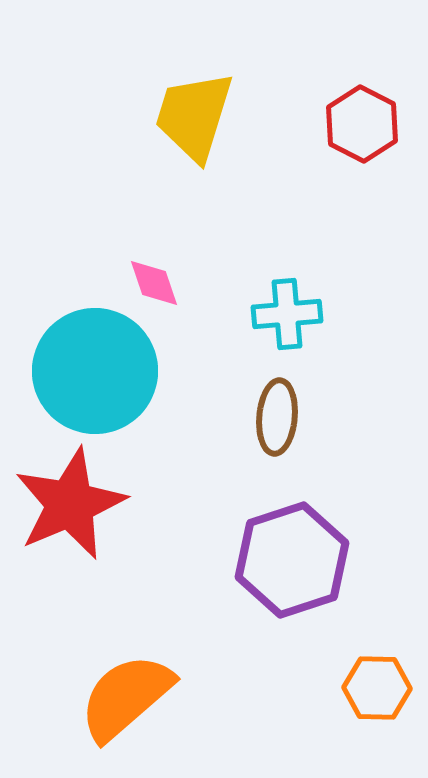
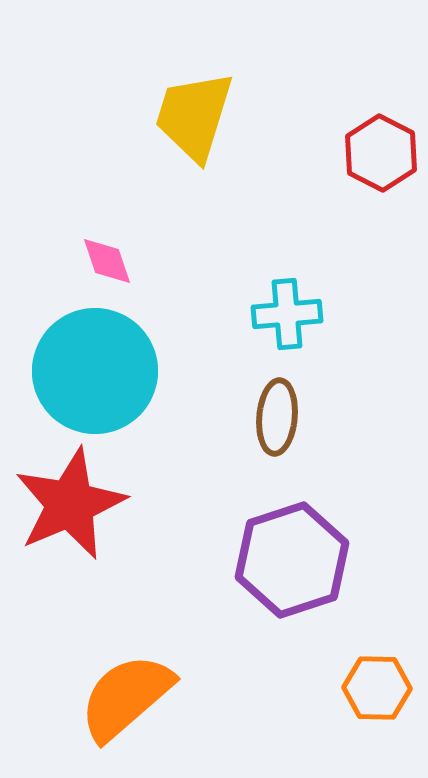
red hexagon: moved 19 px right, 29 px down
pink diamond: moved 47 px left, 22 px up
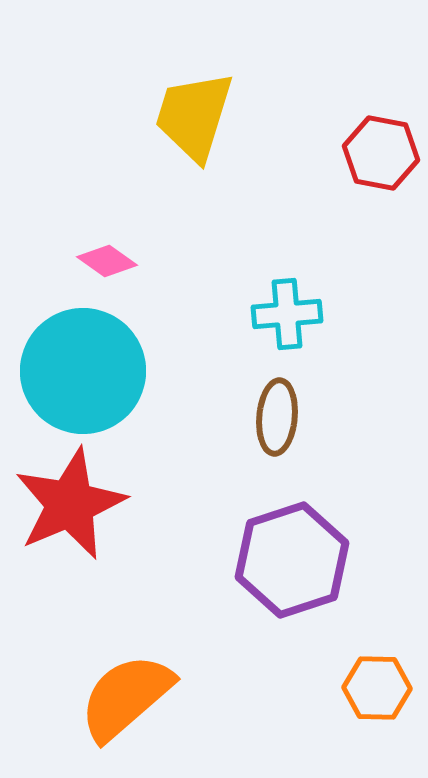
red hexagon: rotated 16 degrees counterclockwise
pink diamond: rotated 36 degrees counterclockwise
cyan circle: moved 12 px left
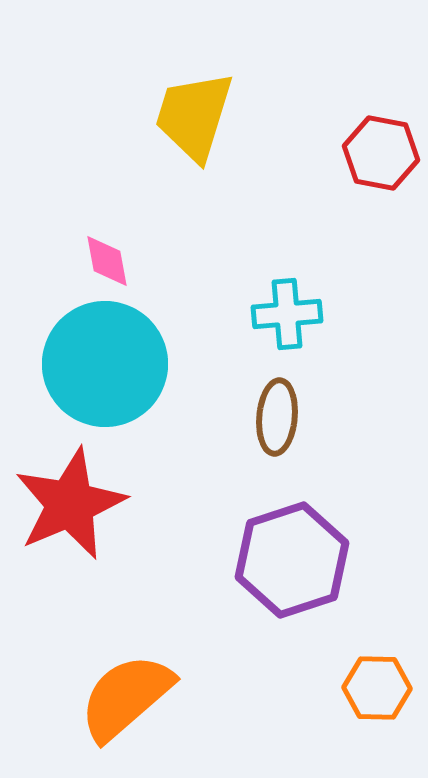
pink diamond: rotated 44 degrees clockwise
cyan circle: moved 22 px right, 7 px up
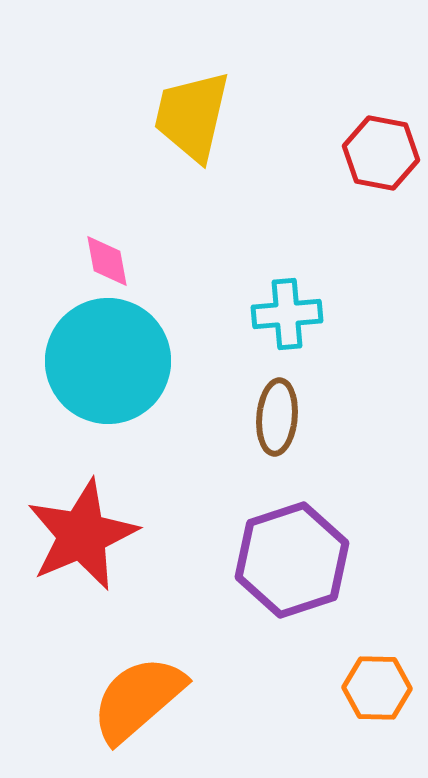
yellow trapezoid: moved 2 px left; rotated 4 degrees counterclockwise
cyan circle: moved 3 px right, 3 px up
red star: moved 12 px right, 31 px down
orange semicircle: moved 12 px right, 2 px down
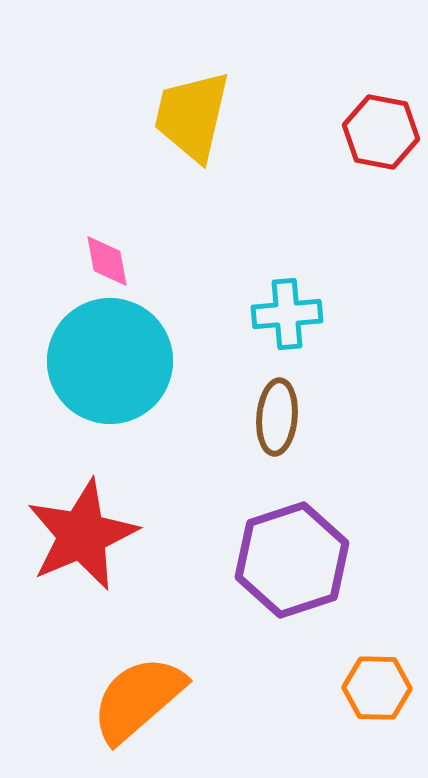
red hexagon: moved 21 px up
cyan circle: moved 2 px right
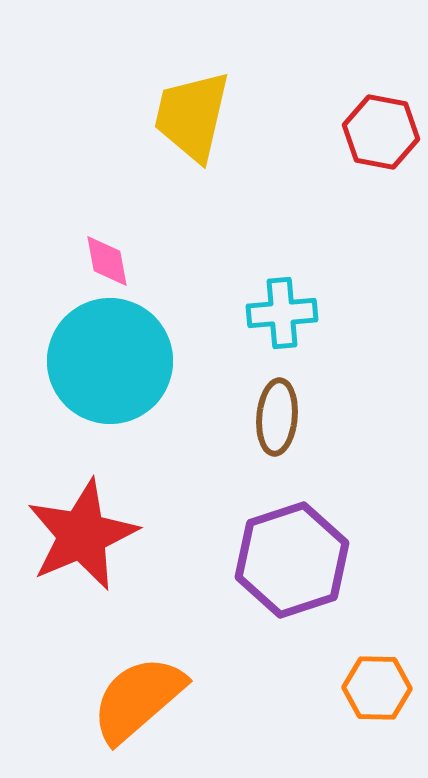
cyan cross: moved 5 px left, 1 px up
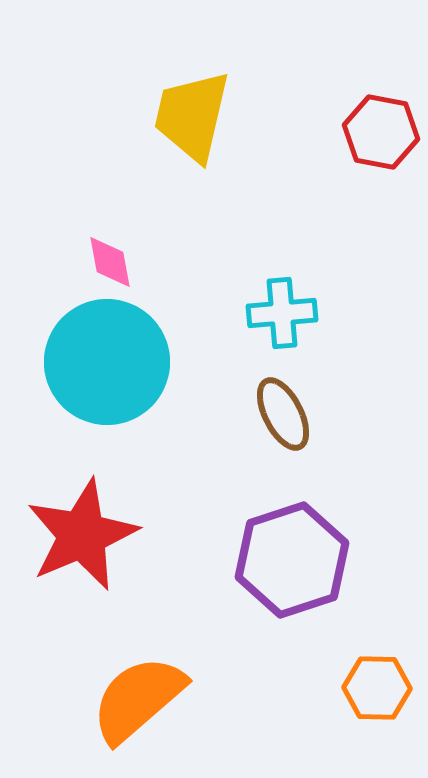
pink diamond: moved 3 px right, 1 px down
cyan circle: moved 3 px left, 1 px down
brown ellipse: moved 6 px right, 3 px up; rotated 32 degrees counterclockwise
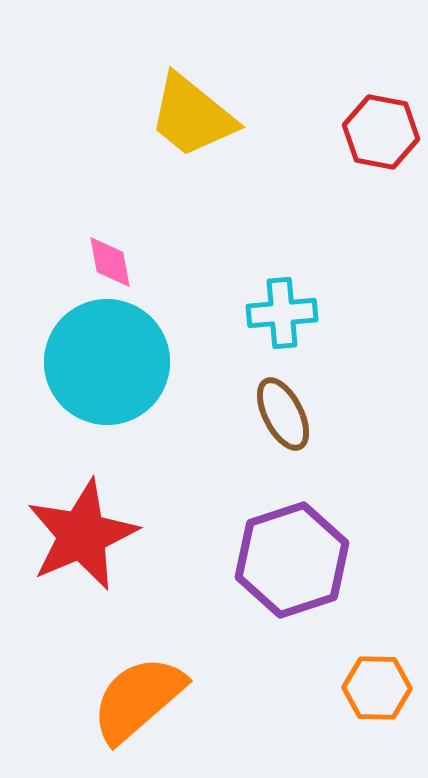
yellow trapezoid: rotated 64 degrees counterclockwise
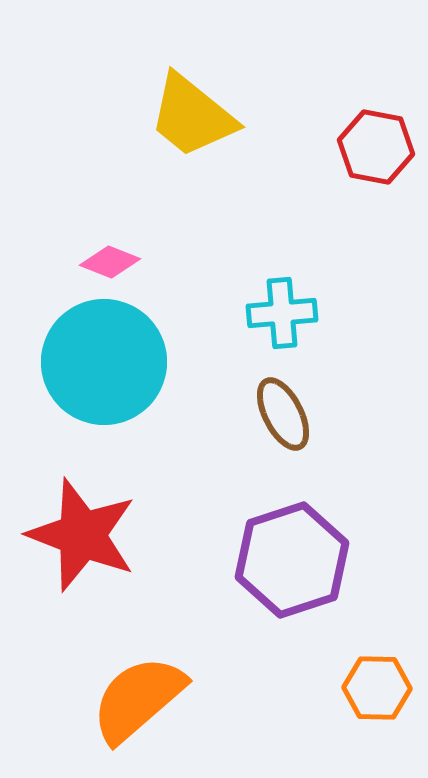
red hexagon: moved 5 px left, 15 px down
pink diamond: rotated 58 degrees counterclockwise
cyan circle: moved 3 px left
red star: rotated 28 degrees counterclockwise
